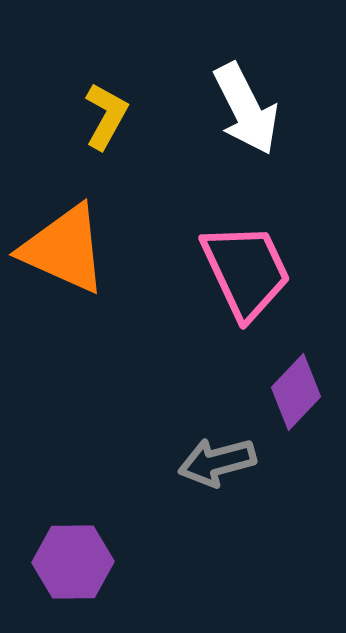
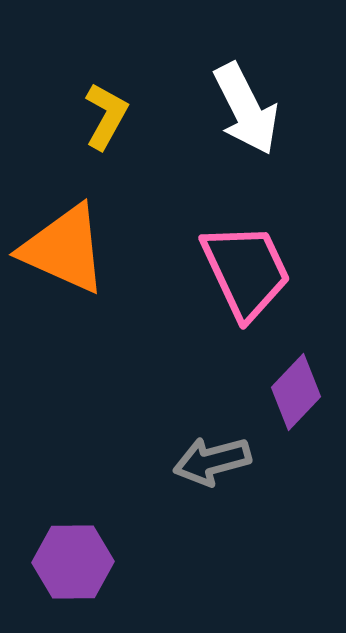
gray arrow: moved 5 px left, 1 px up
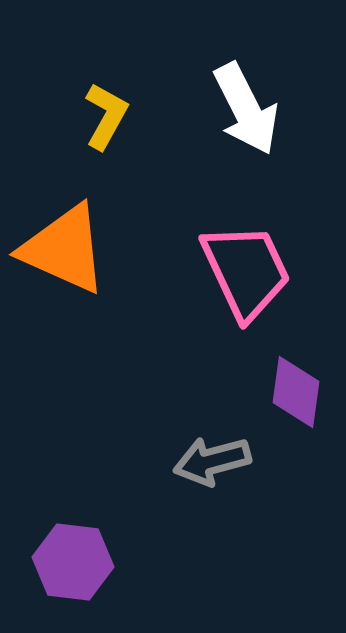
purple diamond: rotated 36 degrees counterclockwise
purple hexagon: rotated 8 degrees clockwise
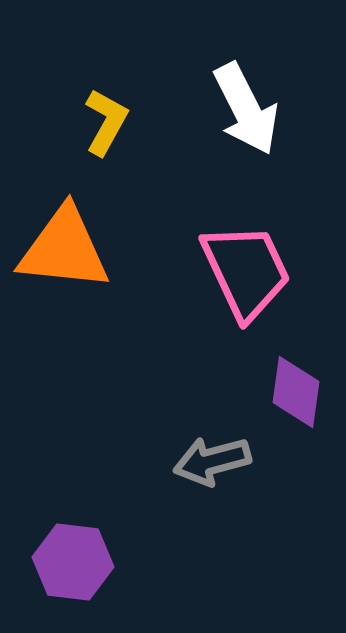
yellow L-shape: moved 6 px down
orange triangle: rotated 18 degrees counterclockwise
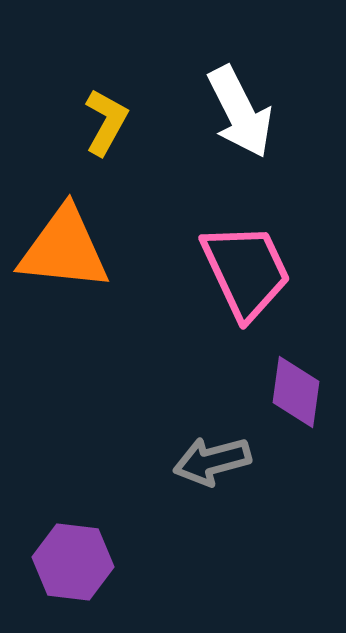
white arrow: moved 6 px left, 3 px down
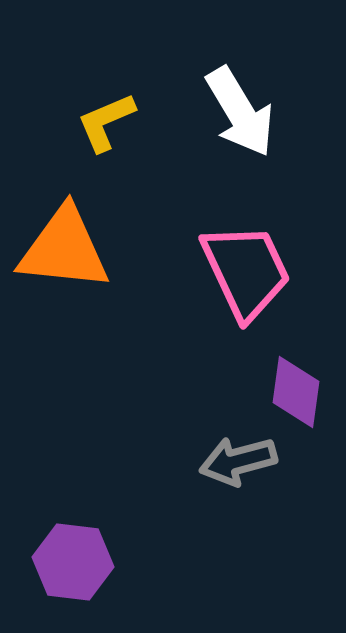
white arrow: rotated 4 degrees counterclockwise
yellow L-shape: rotated 142 degrees counterclockwise
gray arrow: moved 26 px right
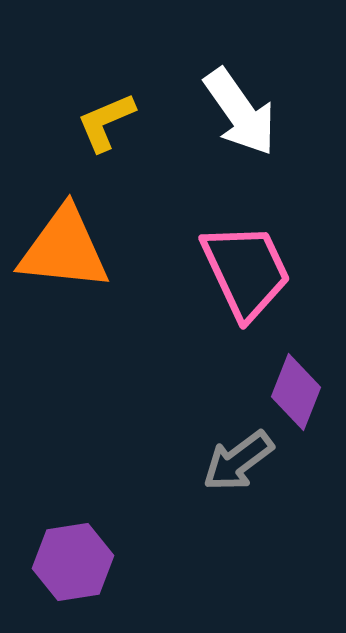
white arrow: rotated 4 degrees counterclockwise
purple diamond: rotated 14 degrees clockwise
gray arrow: rotated 22 degrees counterclockwise
purple hexagon: rotated 16 degrees counterclockwise
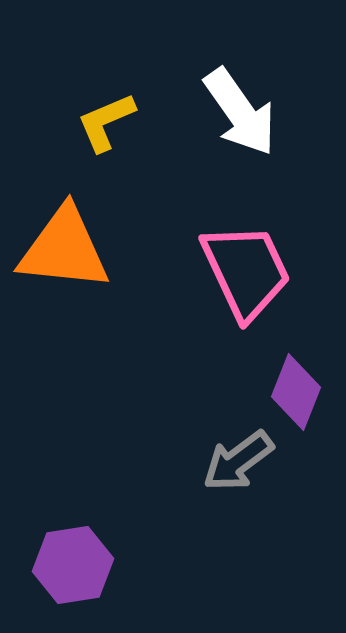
purple hexagon: moved 3 px down
